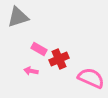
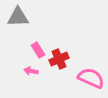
gray triangle: rotated 15 degrees clockwise
pink rectangle: moved 1 px left, 1 px down; rotated 28 degrees clockwise
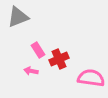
gray triangle: rotated 20 degrees counterclockwise
pink semicircle: rotated 16 degrees counterclockwise
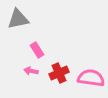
gray triangle: moved 2 px down; rotated 10 degrees clockwise
pink rectangle: moved 1 px left
red cross: moved 14 px down
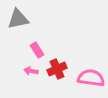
red cross: moved 2 px left, 4 px up
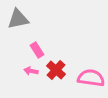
red cross: moved 1 px left, 1 px down; rotated 24 degrees counterclockwise
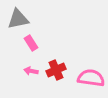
pink rectangle: moved 6 px left, 7 px up
red cross: rotated 24 degrees clockwise
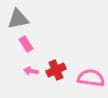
pink rectangle: moved 5 px left, 1 px down
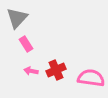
gray triangle: moved 1 px left, 1 px up; rotated 35 degrees counterclockwise
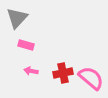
pink rectangle: moved 1 px down; rotated 42 degrees counterclockwise
red cross: moved 7 px right, 3 px down; rotated 12 degrees clockwise
pink semicircle: rotated 32 degrees clockwise
